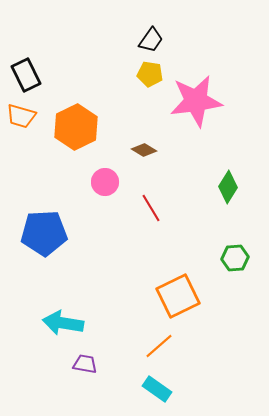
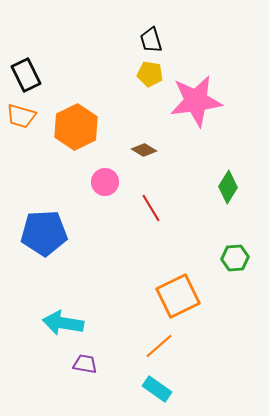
black trapezoid: rotated 128 degrees clockwise
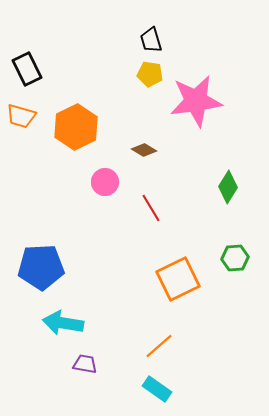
black rectangle: moved 1 px right, 6 px up
blue pentagon: moved 3 px left, 34 px down
orange square: moved 17 px up
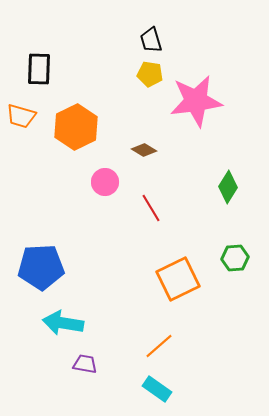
black rectangle: moved 12 px right; rotated 28 degrees clockwise
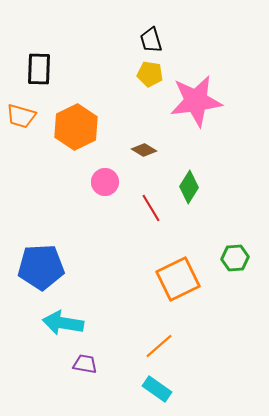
green diamond: moved 39 px left
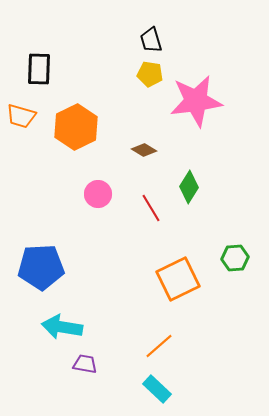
pink circle: moved 7 px left, 12 px down
cyan arrow: moved 1 px left, 4 px down
cyan rectangle: rotated 8 degrees clockwise
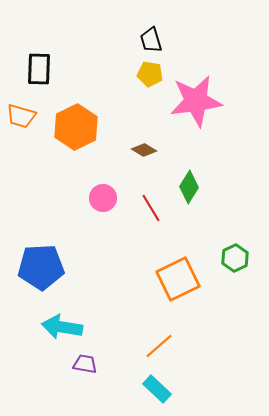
pink circle: moved 5 px right, 4 px down
green hexagon: rotated 20 degrees counterclockwise
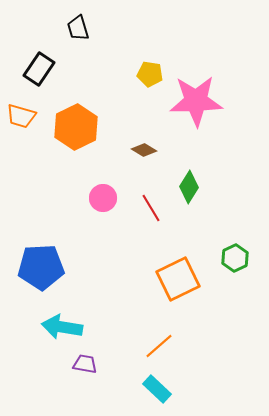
black trapezoid: moved 73 px left, 12 px up
black rectangle: rotated 32 degrees clockwise
pink star: rotated 6 degrees clockwise
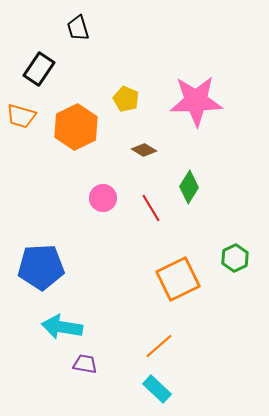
yellow pentagon: moved 24 px left, 25 px down; rotated 15 degrees clockwise
